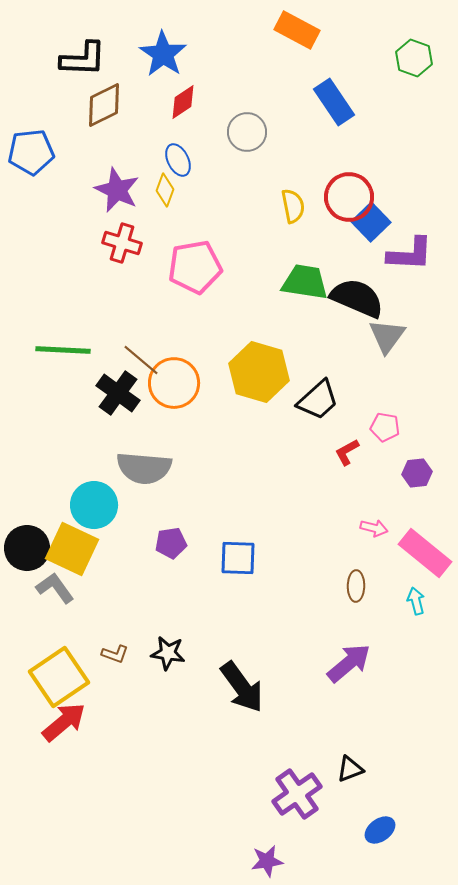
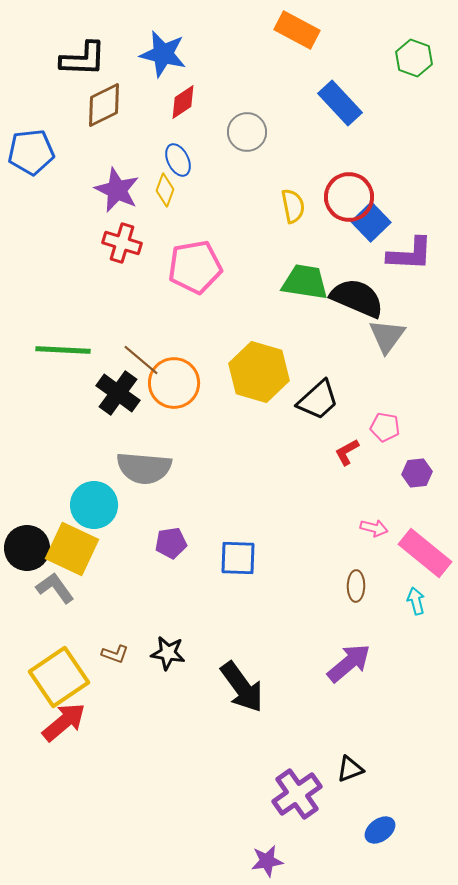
blue star at (163, 54): rotated 21 degrees counterclockwise
blue rectangle at (334, 102): moved 6 px right, 1 px down; rotated 9 degrees counterclockwise
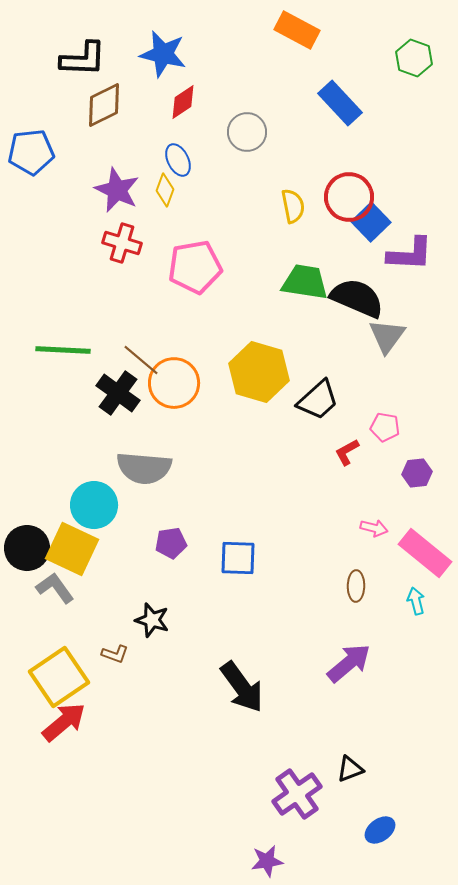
black star at (168, 653): moved 16 px left, 33 px up; rotated 8 degrees clockwise
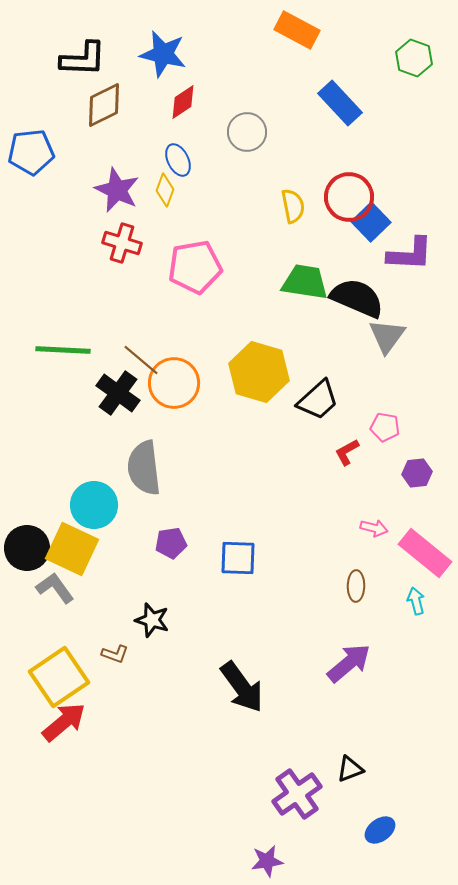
gray semicircle at (144, 468): rotated 78 degrees clockwise
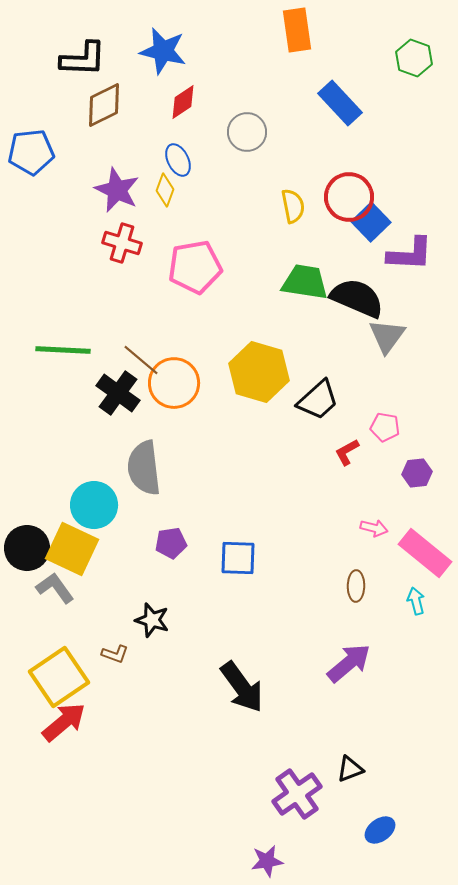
orange rectangle at (297, 30): rotated 54 degrees clockwise
blue star at (163, 54): moved 3 px up
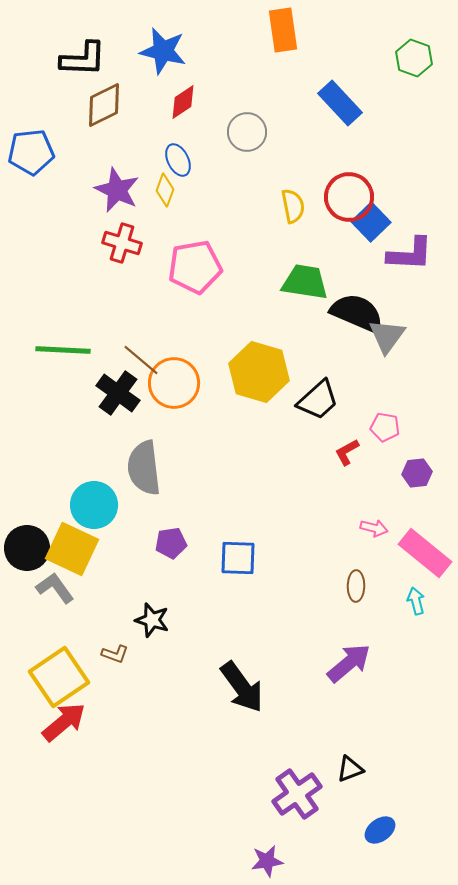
orange rectangle at (297, 30): moved 14 px left
black semicircle at (357, 298): moved 15 px down
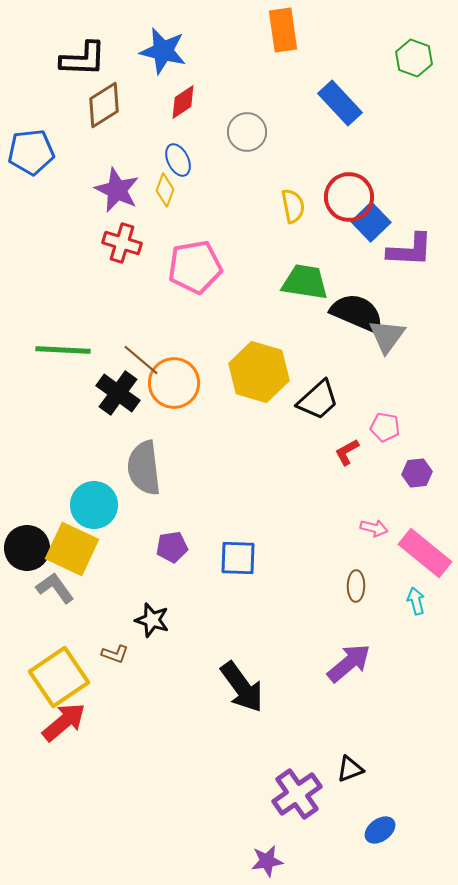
brown diamond at (104, 105): rotated 6 degrees counterclockwise
purple L-shape at (410, 254): moved 4 px up
purple pentagon at (171, 543): moved 1 px right, 4 px down
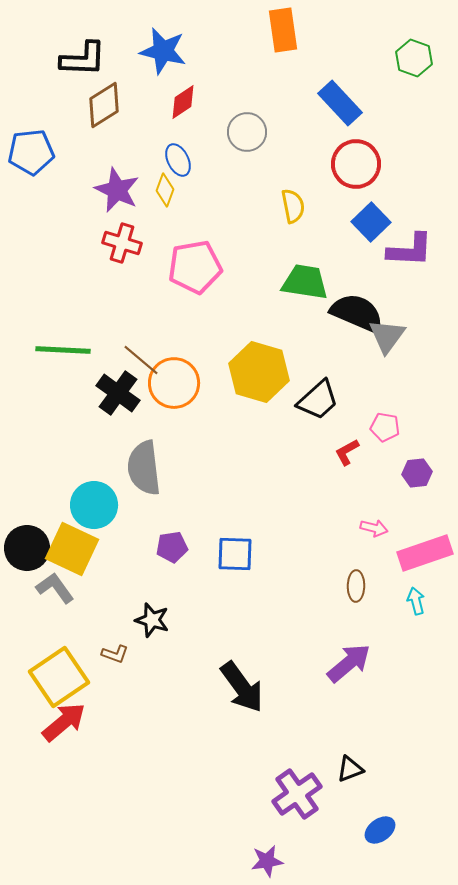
red circle at (349, 197): moved 7 px right, 33 px up
pink rectangle at (425, 553): rotated 58 degrees counterclockwise
blue square at (238, 558): moved 3 px left, 4 px up
